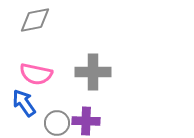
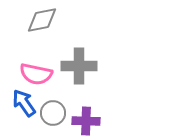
gray diamond: moved 7 px right
gray cross: moved 14 px left, 6 px up
gray circle: moved 4 px left, 10 px up
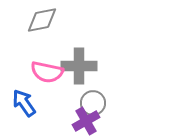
pink semicircle: moved 11 px right, 2 px up
gray circle: moved 40 px right, 10 px up
purple cross: rotated 32 degrees counterclockwise
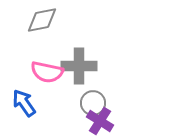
purple cross: moved 14 px right; rotated 28 degrees counterclockwise
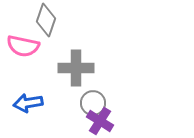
gray diamond: moved 4 px right; rotated 60 degrees counterclockwise
gray cross: moved 3 px left, 2 px down
pink semicircle: moved 24 px left, 26 px up
blue arrow: moved 4 px right; rotated 64 degrees counterclockwise
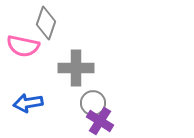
gray diamond: moved 3 px down
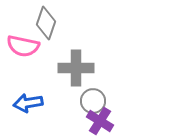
gray circle: moved 2 px up
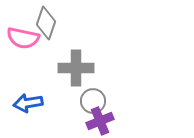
pink semicircle: moved 8 px up
purple cross: rotated 36 degrees clockwise
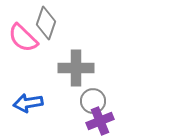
pink semicircle: rotated 32 degrees clockwise
